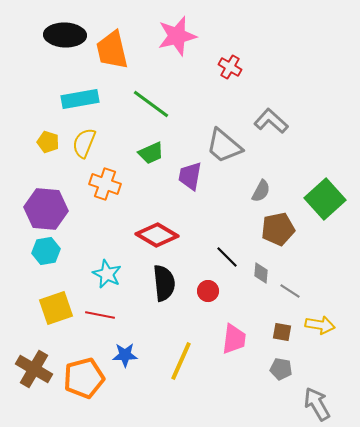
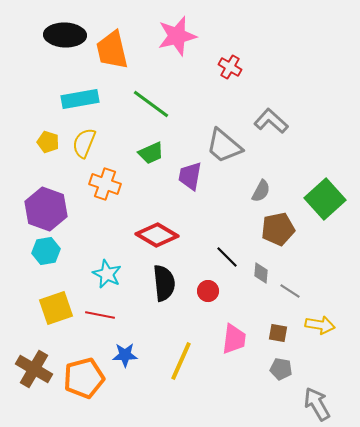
purple hexagon: rotated 15 degrees clockwise
brown square: moved 4 px left, 1 px down
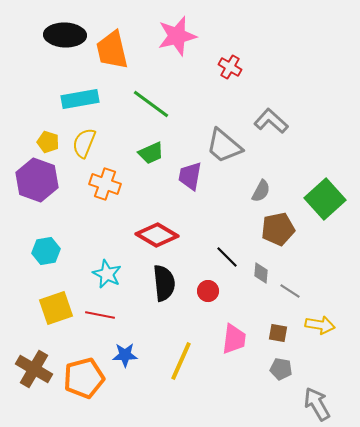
purple hexagon: moved 9 px left, 29 px up
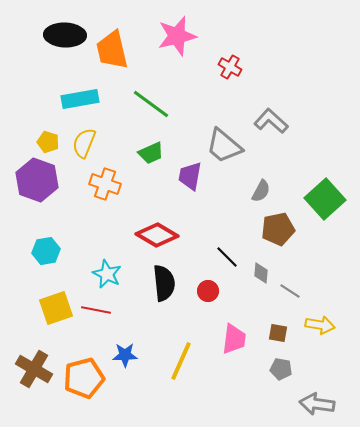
red line: moved 4 px left, 5 px up
gray arrow: rotated 52 degrees counterclockwise
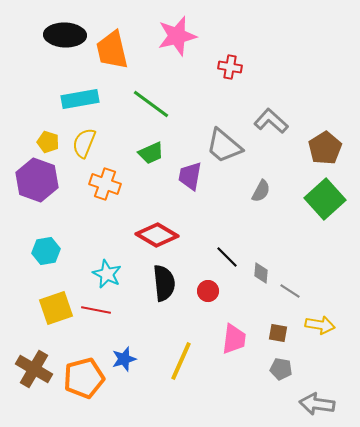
red cross: rotated 20 degrees counterclockwise
brown pentagon: moved 47 px right, 81 px up; rotated 20 degrees counterclockwise
blue star: moved 1 px left, 4 px down; rotated 15 degrees counterclockwise
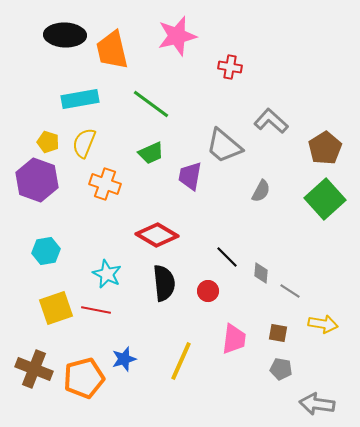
yellow arrow: moved 3 px right, 1 px up
brown cross: rotated 9 degrees counterclockwise
